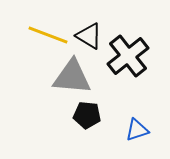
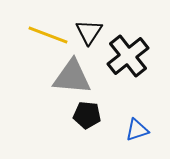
black triangle: moved 4 px up; rotated 32 degrees clockwise
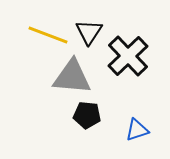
black cross: rotated 6 degrees counterclockwise
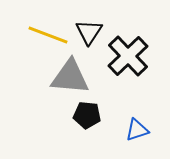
gray triangle: moved 2 px left
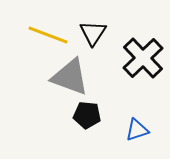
black triangle: moved 4 px right, 1 px down
black cross: moved 15 px right, 2 px down
gray triangle: rotated 15 degrees clockwise
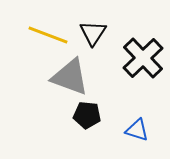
blue triangle: rotated 35 degrees clockwise
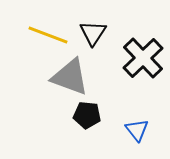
blue triangle: rotated 35 degrees clockwise
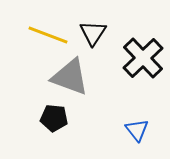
black pentagon: moved 33 px left, 3 px down
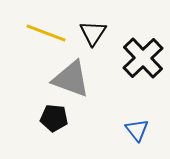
yellow line: moved 2 px left, 2 px up
gray triangle: moved 1 px right, 2 px down
